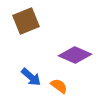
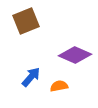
blue arrow: rotated 90 degrees counterclockwise
orange semicircle: rotated 48 degrees counterclockwise
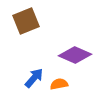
blue arrow: moved 3 px right, 1 px down
orange semicircle: moved 2 px up
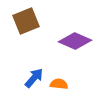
purple diamond: moved 14 px up
orange semicircle: rotated 18 degrees clockwise
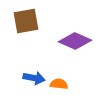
brown square: rotated 12 degrees clockwise
blue arrow: rotated 60 degrees clockwise
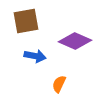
blue arrow: moved 1 px right, 22 px up
orange semicircle: rotated 72 degrees counterclockwise
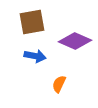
brown square: moved 6 px right, 1 px down
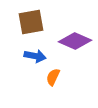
brown square: moved 1 px left
orange semicircle: moved 6 px left, 7 px up
